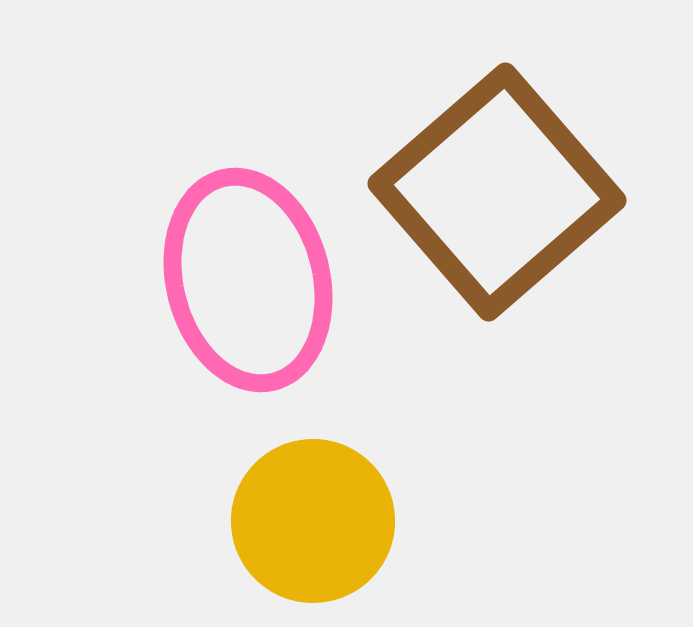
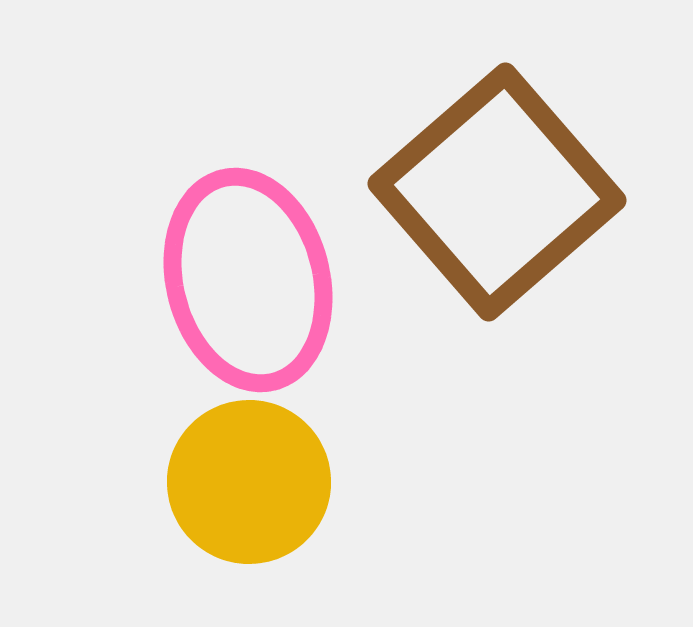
yellow circle: moved 64 px left, 39 px up
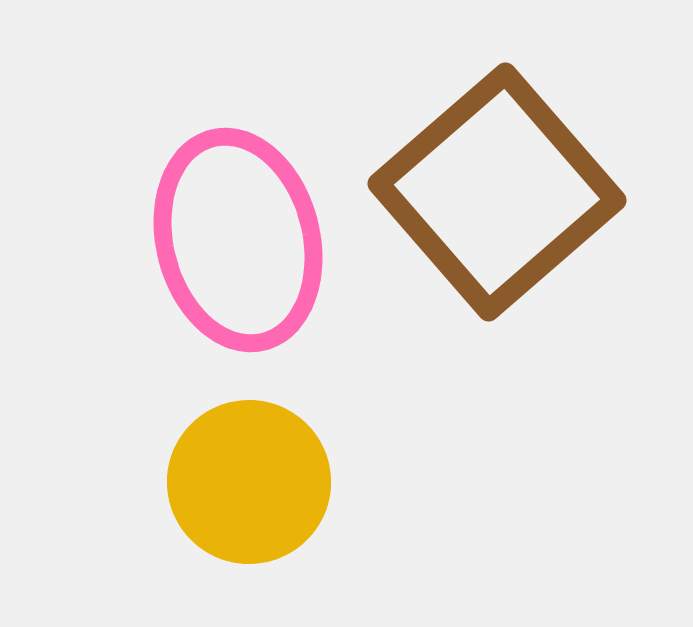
pink ellipse: moved 10 px left, 40 px up
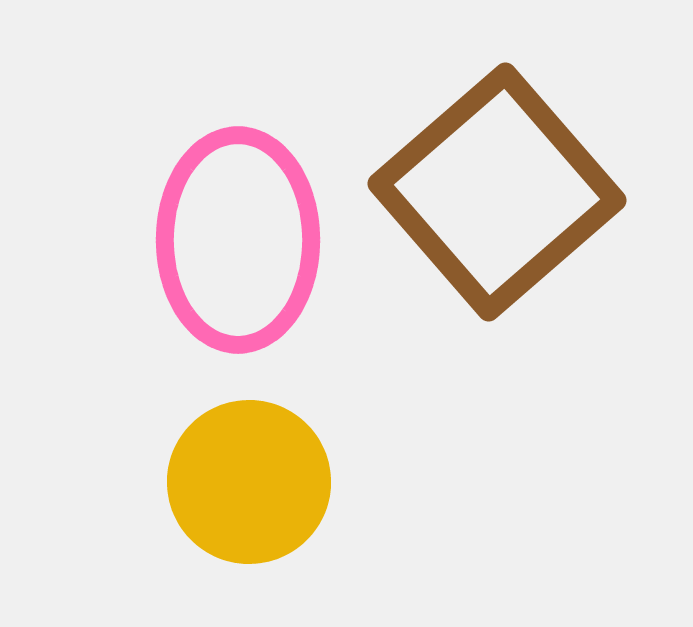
pink ellipse: rotated 14 degrees clockwise
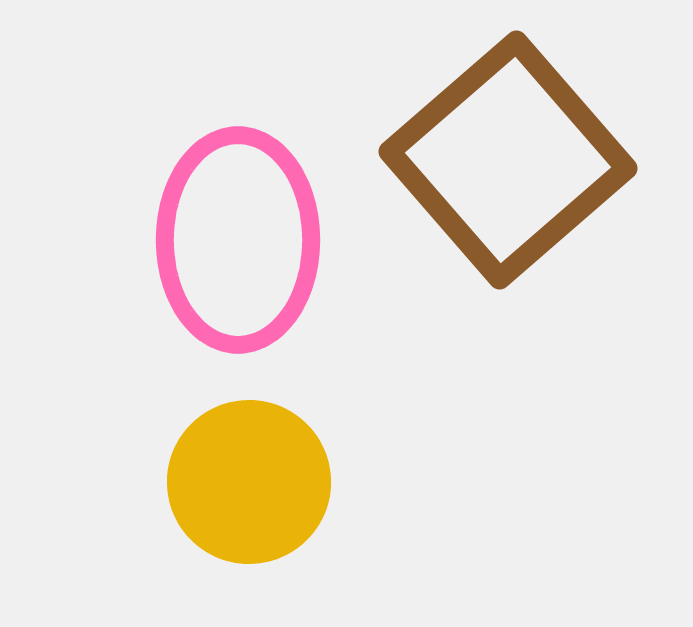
brown square: moved 11 px right, 32 px up
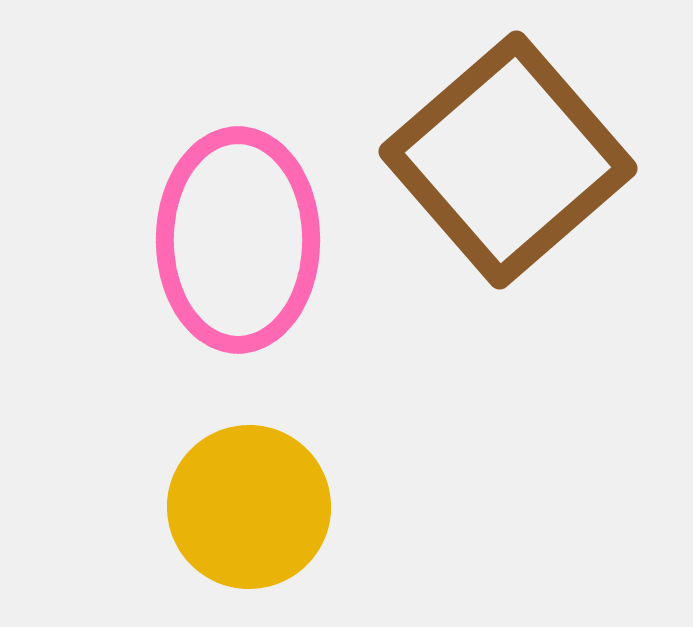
yellow circle: moved 25 px down
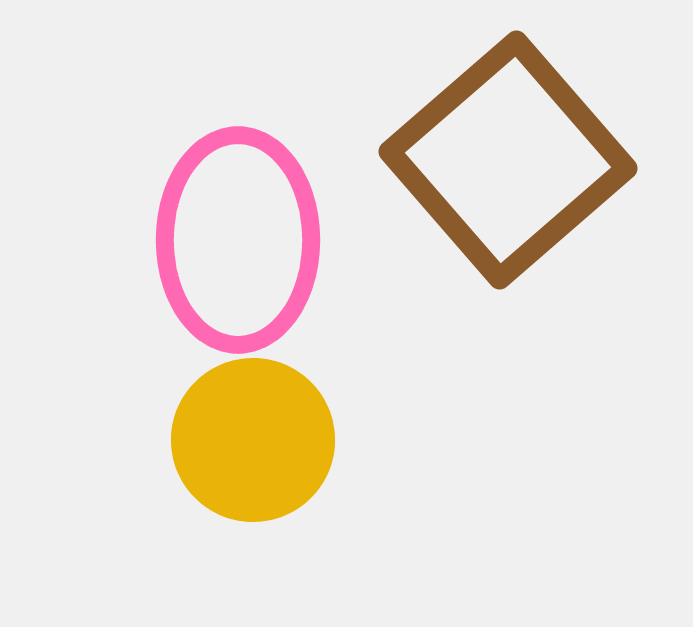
yellow circle: moved 4 px right, 67 px up
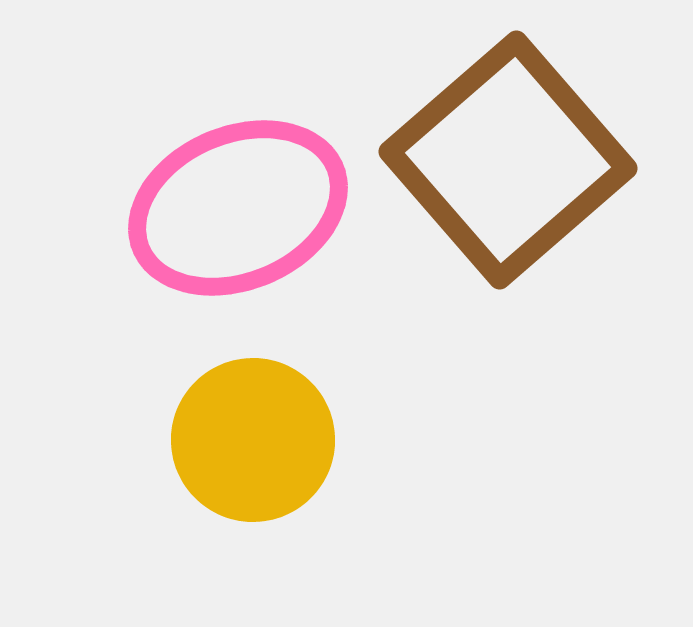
pink ellipse: moved 32 px up; rotated 67 degrees clockwise
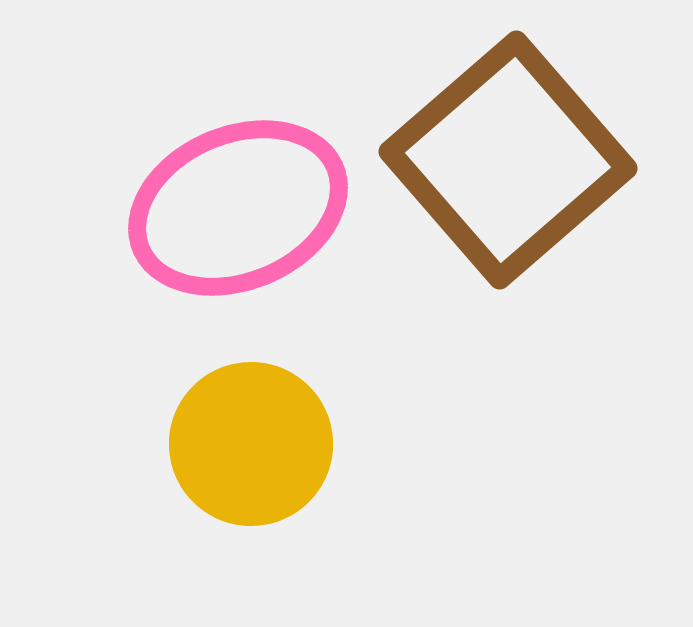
yellow circle: moved 2 px left, 4 px down
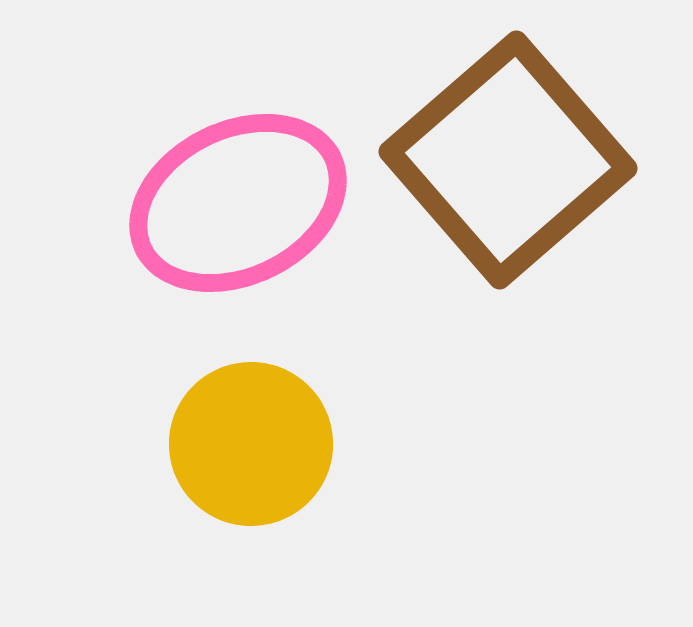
pink ellipse: moved 5 px up; rotated 3 degrees counterclockwise
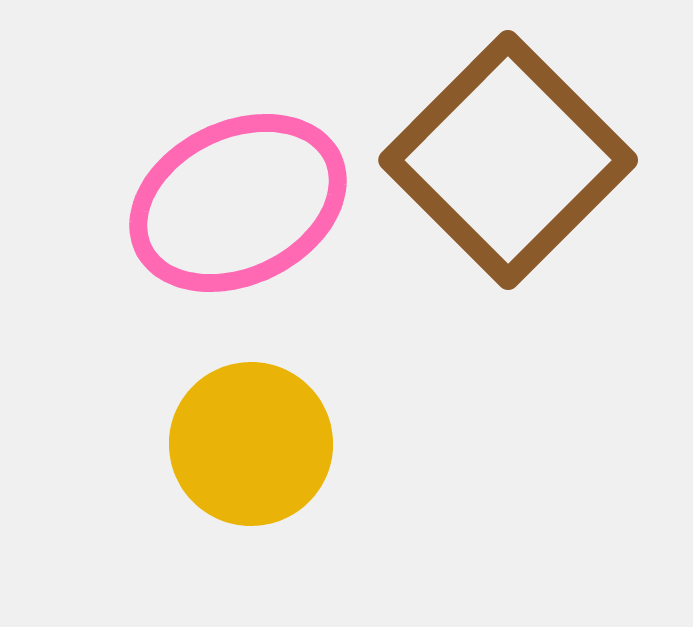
brown square: rotated 4 degrees counterclockwise
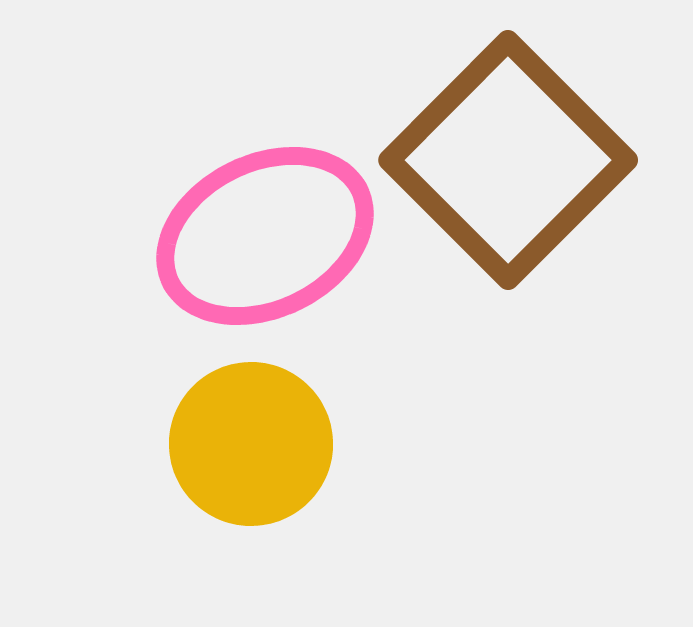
pink ellipse: moved 27 px right, 33 px down
